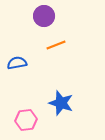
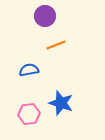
purple circle: moved 1 px right
blue semicircle: moved 12 px right, 7 px down
pink hexagon: moved 3 px right, 6 px up
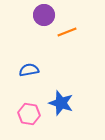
purple circle: moved 1 px left, 1 px up
orange line: moved 11 px right, 13 px up
pink hexagon: rotated 15 degrees clockwise
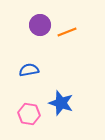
purple circle: moved 4 px left, 10 px down
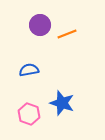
orange line: moved 2 px down
blue star: moved 1 px right
pink hexagon: rotated 10 degrees clockwise
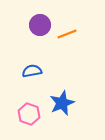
blue semicircle: moved 3 px right, 1 px down
blue star: rotated 30 degrees clockwise
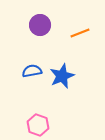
orange line: moved 13 px right, 1 px up
blue star: moved 27 px up
pink hexagon: moved 9 px right, 11 px down
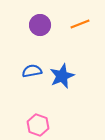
orange line: moved 9 px up
